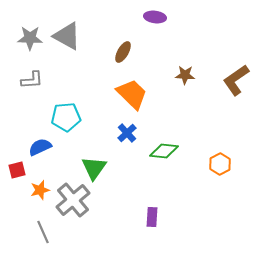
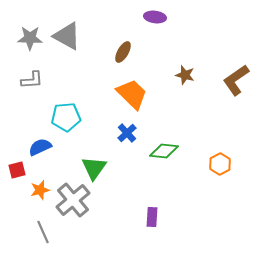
brown star: rotated 12 degrees clockwise
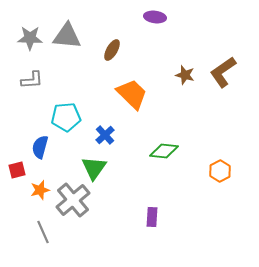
gray triangle: rotated 24 degrees counterclockwise
brown ellipse: moved 11 px left, 2 px up
brown L-shape: moved 13 px left, 8 px up
blue cross: moved 22 px left, 2 px down
blue semicircle: rotated 50 degrees counterclockwise
orange hexagon: moved 7 px down
